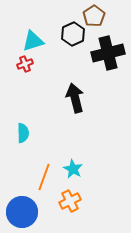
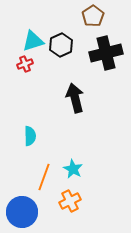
brown pentagon: moved 1 px left
black hexagon: moved 12 px left, 11 px down
black cross: moved 2 px left
cyan semicircle: moved 7 px right, 3 px down
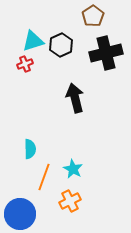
cyan semicircle: moved 13 px down
blue circle: moved 2 px left, 2 px down
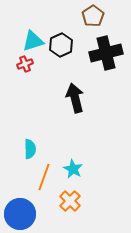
orange cross: rotated 20 degrees counterclockwise
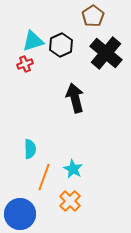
black cross: rotated 36 degrees counterclockwise
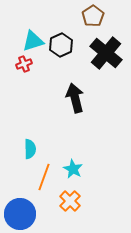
red cross: moved 1 px left
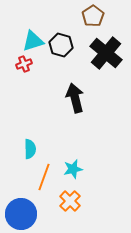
black hexagon: rotated 20 degrees counterclockwise
cyan star: rotated 30 degrees clockwise
blue circle: moved 1 px right
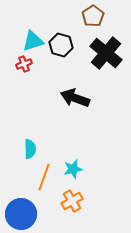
black arrow: rotated 56 degrees counterclockwise
orange cross: moved 2 px right; rotated 15 degrees clockwise
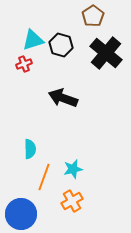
cyan triangle: moved 1 px up
black arrow: moved 12 px left
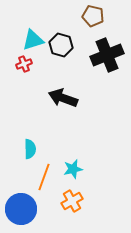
brown pentagon: rotated 25 degrees counterclockwise
black cross: moved 1 px right, 2 px down; rotated 28 degrees clockwise
blue circle: moved 5 px up
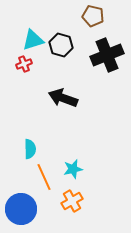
orange line: rotated 44 degrees counterclockwise
